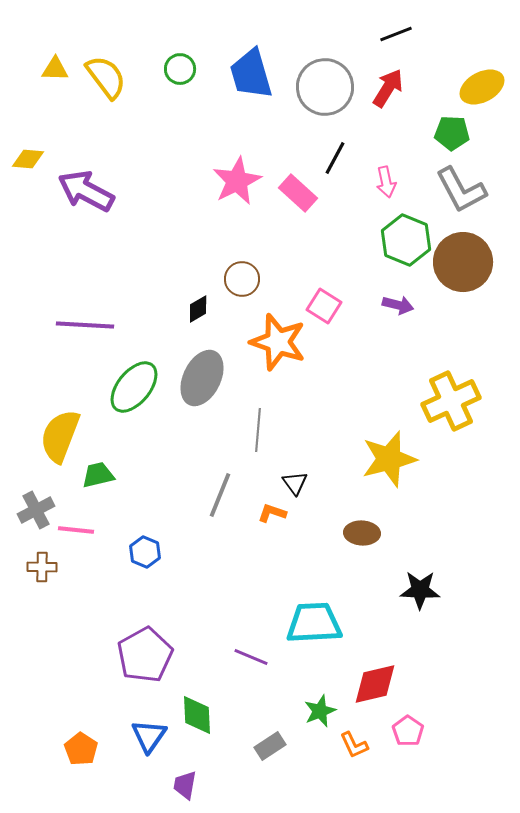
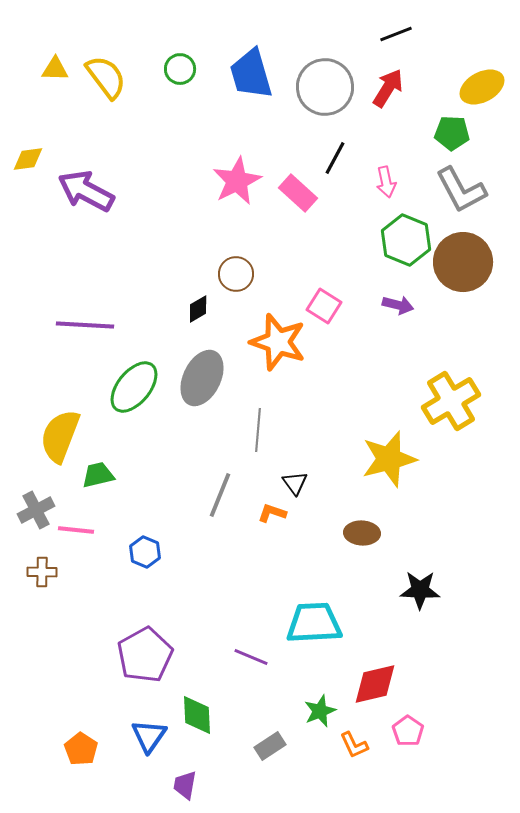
yellow diamond at (28, 159): rotated 12 degrees counterclockwise
brown circle at (242, 279): moved 6 px left, 5 px up
yellow cross at (451, 401): rotated 6 degrees counterclockwise
brown cross at (42, 567): moved 5 px down
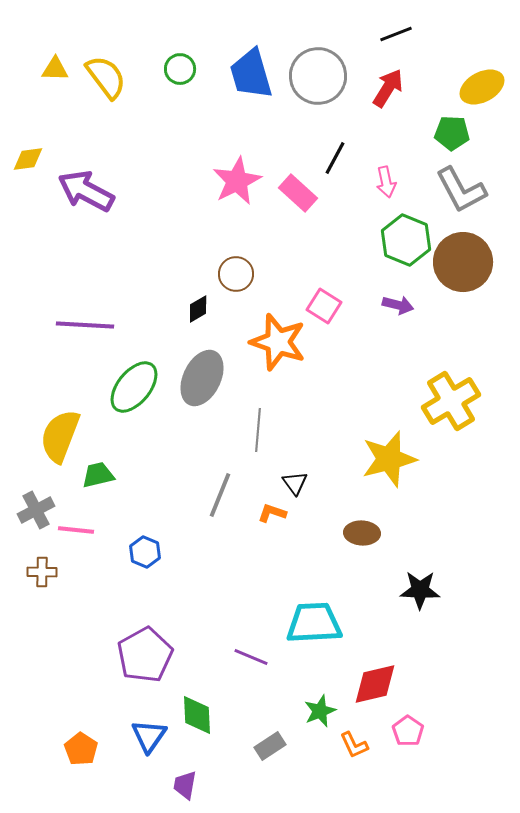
gray circle at (325, 87): moved 7 px left, 11 px up
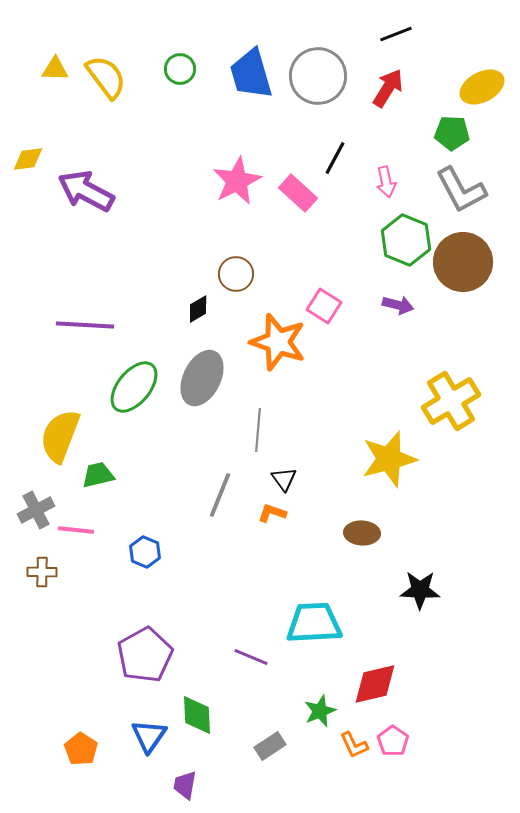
black triangle at (295, 483): moved 11 px left, 4 px up
pink pentagon at (408, 731): moved 15 px left, 10 px down
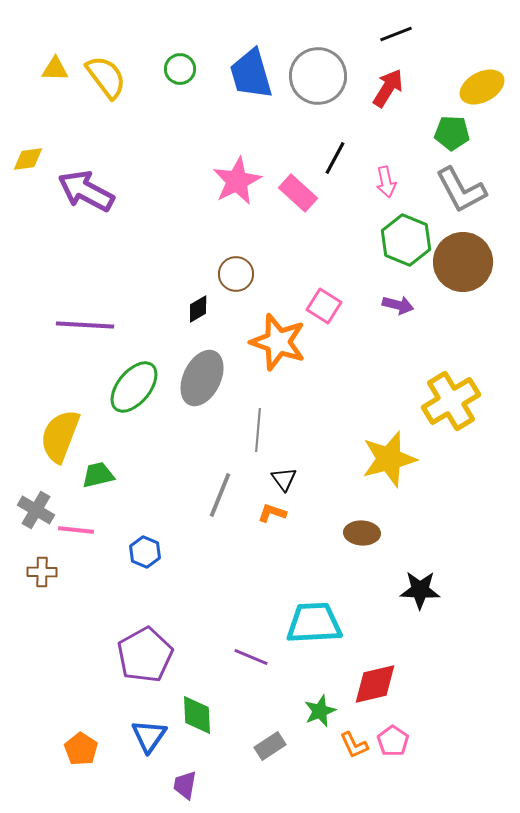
gray cross at (36, 510): rotated 33 degrees counterclockwise
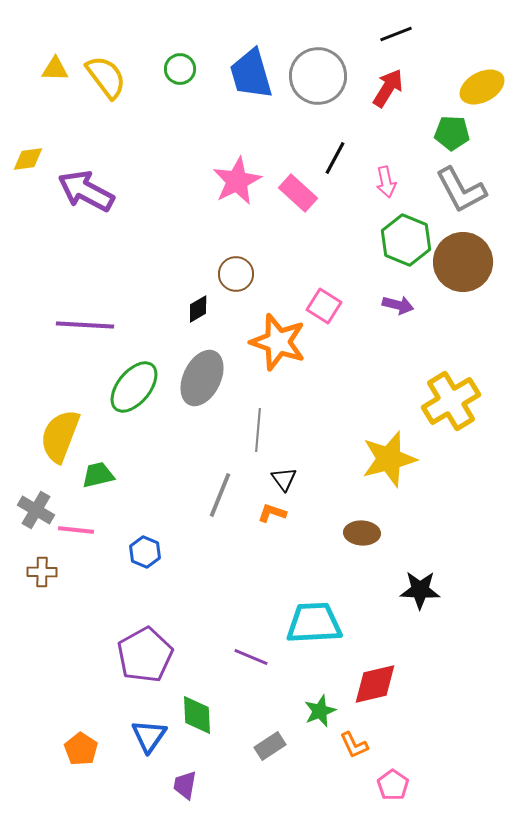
pink pentagon at (393, 741): moved 44 px down
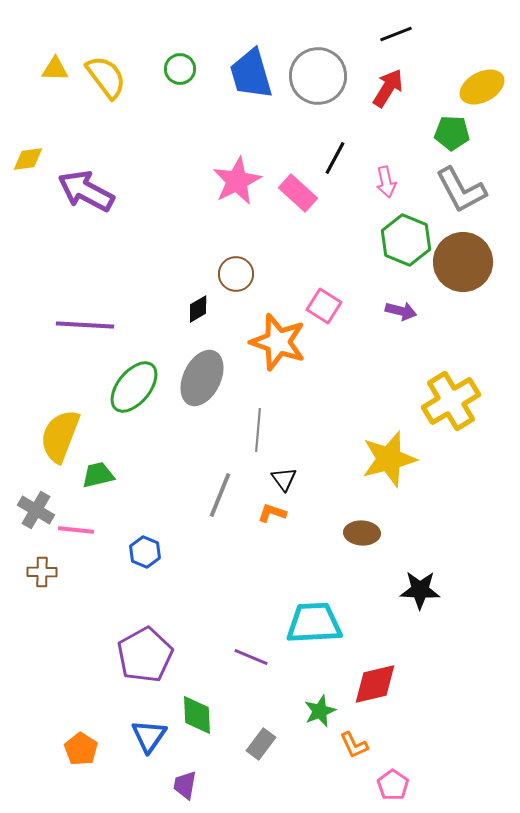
purple arrow at (398, 305): moved 3 px right, 6 px down
gray rectangle at (270, 746): moved 9 px left, 2 px up; rotated 20 degrees counterclockwise
